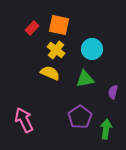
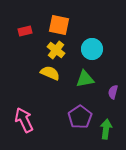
red rectangle: moved 7 px left, 3 px down; rotated 32 degrees clockwise
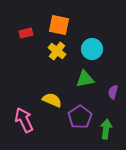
red rectangle: moved 1 px right, 2 px down
yellow cross: moved 1 px right, 1 px down
yellow semicircle: moved 2 px right, 27 px down
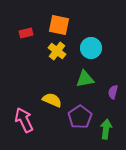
cyan circle: moved 1 px left, 1 px up
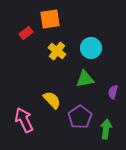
orange square: moved 9 px left, 6 px up; rotated 20 degrees counterclockwise
red rectangle: rotated 24 degrees counterclockwise
yellow semicircle: rotated 24 degrees clockwise
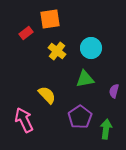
purple semicircle: moved 1 px right, 1 px up
yellow semicircle: moved 5 px left, 5 px up
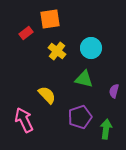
green triangle: moved 1 px left; rotated 24 degrees clockwise
purple pentagon: rotated 15 degrees clockwise
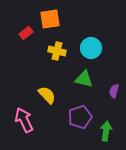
yellow cross: rotated 24 degrees counterclockwise
green arrow: moved 2 px down
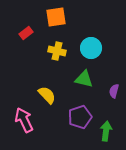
orange square: moved 6 px right, 2 px up
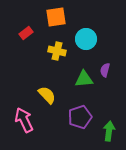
cyan circle: moved 5 px left, 9 px up
green triangle: rotated 18 degrees counterclockwise
purple semicircle: moved 9 px left, 21 px up
green arrow: moved 3 px right
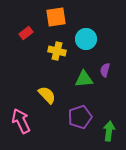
pink arrow: moved 3 px left, 1 px down
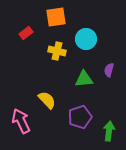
purple semicircle: moved 4 px right
yellow semicircle: moved 5 px down
